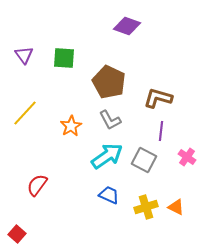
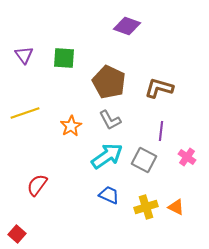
brown L-shape: moved 1 px right, 10 px up
yellow line: rotated 28 degrees clockwise
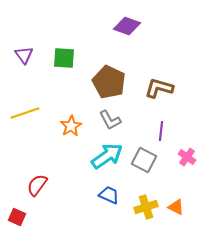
red square: moved 17 px up; rotated 18 degrees counterclockwise
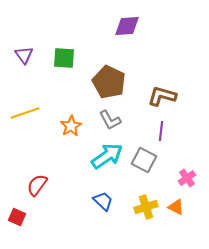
purple diamond: rotated 24 degrees counterclockwise
brown L-shape: moved 3 px right, 8 px down
pink cross: moved 21 px down; rotated 18 degrees clockwise
blue trapezoid: moved 6 px left, 6 px down; rotated 20 degrees clockwise
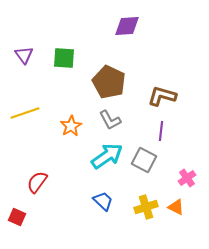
red semicircle: moved 3 px up
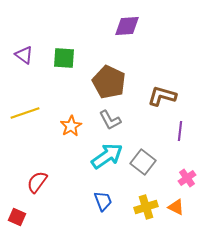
purple triangle: rotated 18 degrees counterclockwise
purple line: moved 19 px right
gray square: moved 1 px left, 2 px down; rotated 10 degrees clockwise
blue trapezoid: rotated 25 degrees clockwise
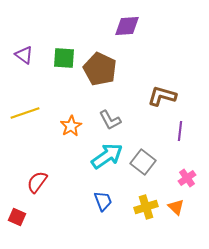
brown pentagon: moved 9 px left, 13 px up
orange triangle: rotated 18 degrees clockwise
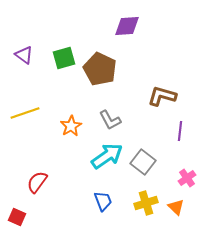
green square: rotated 20 degrees counterclockwise
yellow cross: moved 4 px up
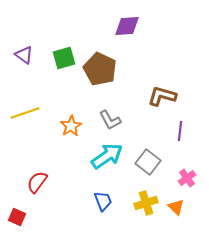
gray square: moved 5 px right
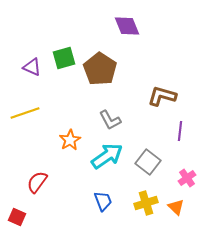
purple diamond: rotated 72 degrees clockwise
purple triangle: moved 8 px right, 12 px down; rotated 12 degrees counterclockwise
brown pentagon: rotated 8 degrees clockwise
orange star: moved 1 px left, 14 px down
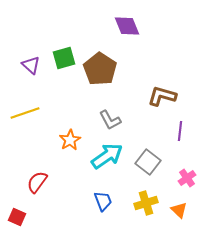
purple triangle: moved 1 px left, 2 px up; rotated 18 degrees clockwise
orange triangle: moved 3 px right, 3 px down
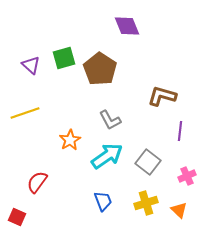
pink cross: moved 2 px up; rotated 12 degrees clockwise
